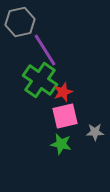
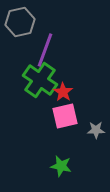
purple line: rotated 52 degrees clockwise
red star: rotated 18 degrees counterclockwise
gray star: moved 1 px right, 2 px up
green star: moved 22 px down
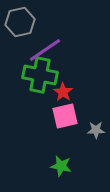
purple line: rotated 36 degrees clockwise
green cross: moved 5 px up; rotated 24 degrees counterclockwise
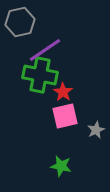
gray star: rotated 24 degrees counterclockwise
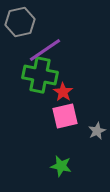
gray star: moved 1 px right, 1 px down
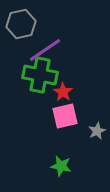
gray hexagon: moved 1 px right, 2 px down
